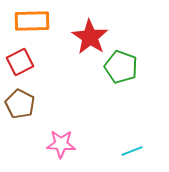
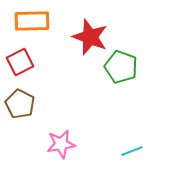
red star: rotated 12 degrees counterclockwise
pink star: rotated 12 degrees counterclockwise
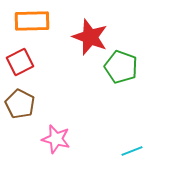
pink star: moved 5 px left, 5 px up; rotated 24 degrees clockwise
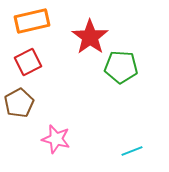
orange rectangle: rotated 12 degrees counterclockwise
red star: rotated 15 degrees clockwise
red square: moved 8 px right
green pentagon: rotated 16 degrees counterclockwise
brown pentagon: moved 1 px left, 1 px up; rotated 16 degrees clockwise
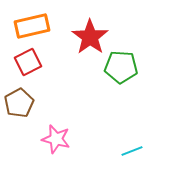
orange rectangle: moved 5 px down
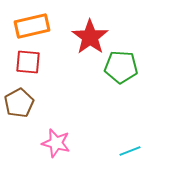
red square: rotated 32 degrees clockwise
pink star: moved 4 px down
cyan line: moved 2 px left
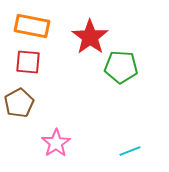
orange rectangle: rotated 24 degrees clockwise
pink star: rotated 24 degrees clockwise
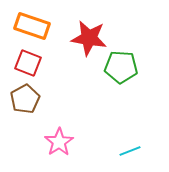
orange rectangle: rotated 8 degrees clockwise
red star: moved 1 px left, 1 px down; rotated 27 degrees counterclockwise
red square: moved 1 px down; rotated 16 degrees clockwise
brown pentagon: moved 6 px right, 4 px up
pink star: moved 3 px right, 1 px up
